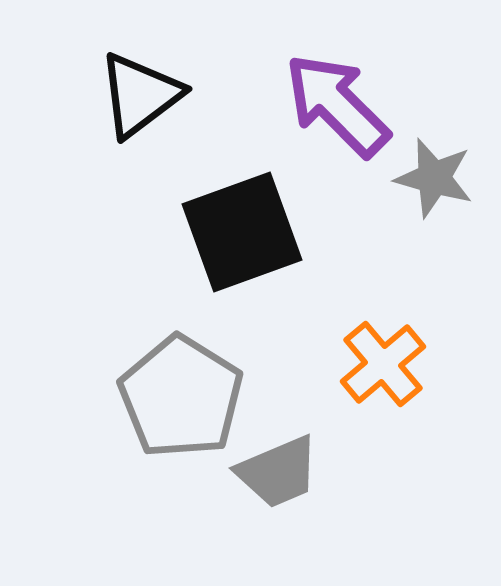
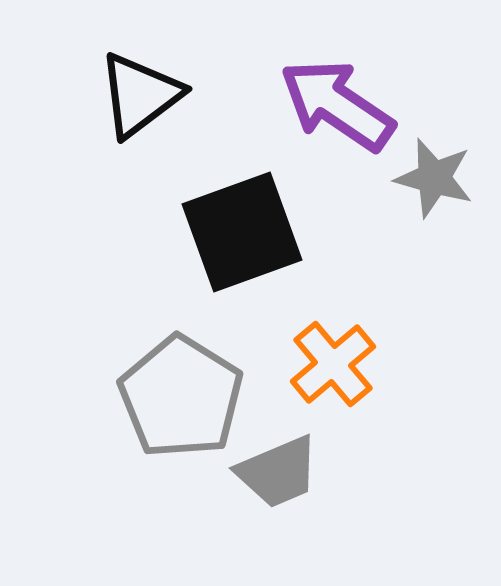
purple arrow: rotated 11 degrees counterclockwise
orange cross: moved 50 px left
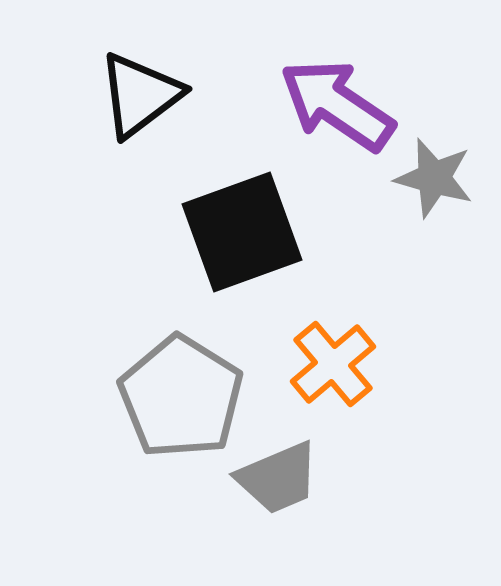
gray trapezoid: moved 6 px down
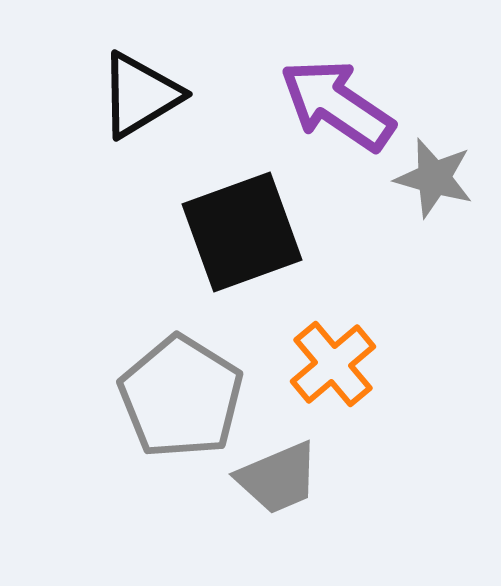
black triangle: rotated 6 degrees clockwise
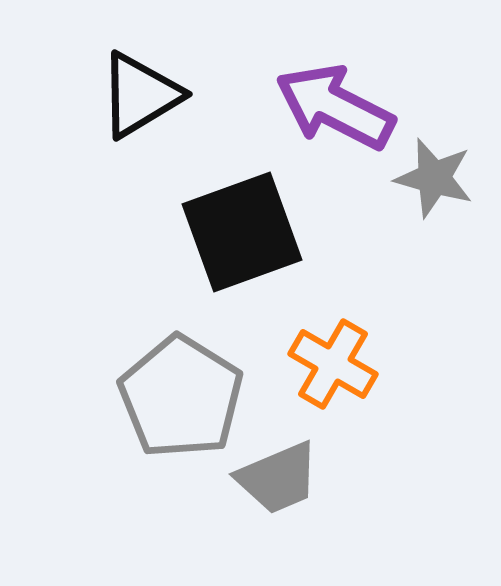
purple arrow: moved 2 px left, 2 px down; rotated 7 degrees counterclockwise
orange cross: rotated 20 degrees counterclockwise
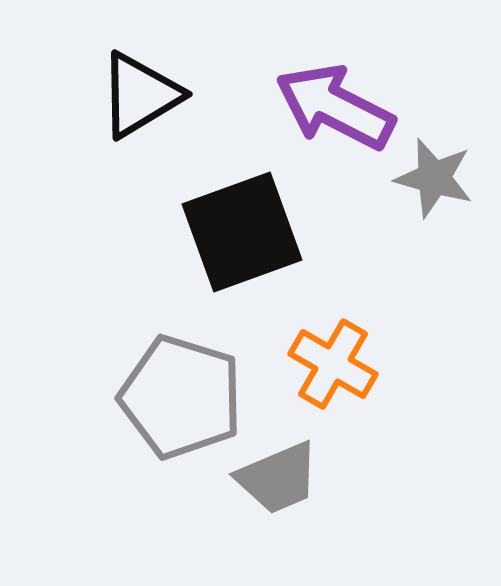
gray pentagon: rotated 15 degrees counterclockwise
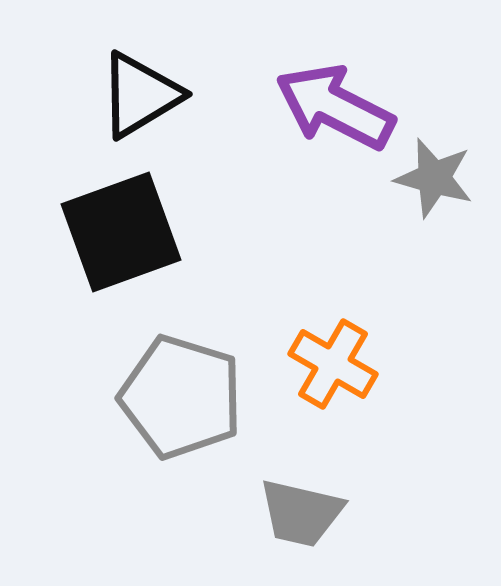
black square: moved 121 px left
gray trapezoid: moved 23 px right, 35 px down; rotated 36 degrees clockwise
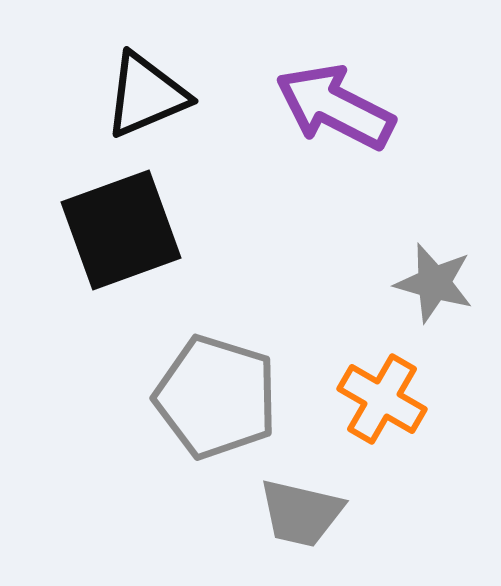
black triangle: moved 6 px right; rotated 8 degrees clockwise
gray star: moved 105 px down
black square: moved 2 px up
orange cross: moved 49 px right, 35 px down
gray pentagon: moved 35 px right
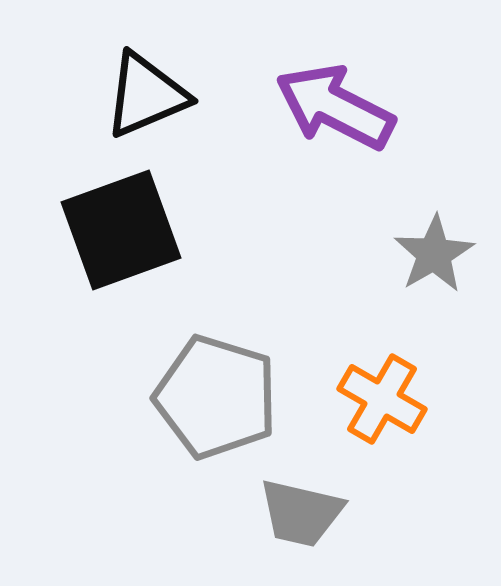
gray star: moved 29 px up; rotated 26 degrees clockwise
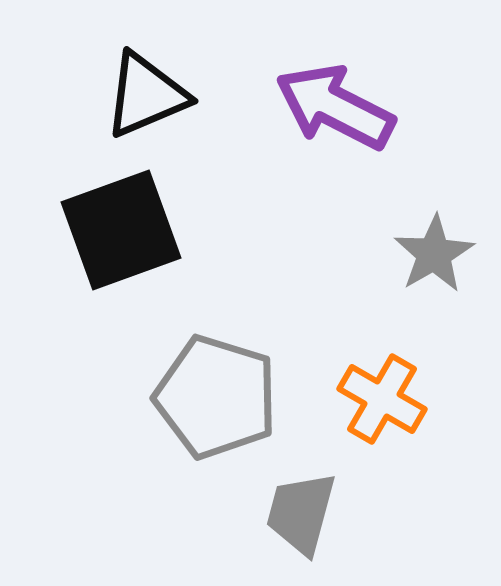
gray trapezoid: rotated 92 degrees clockwise
